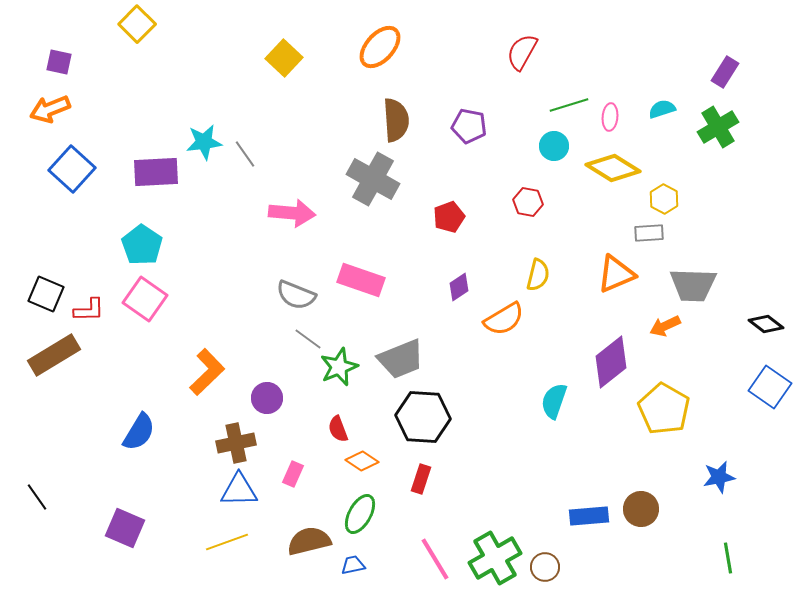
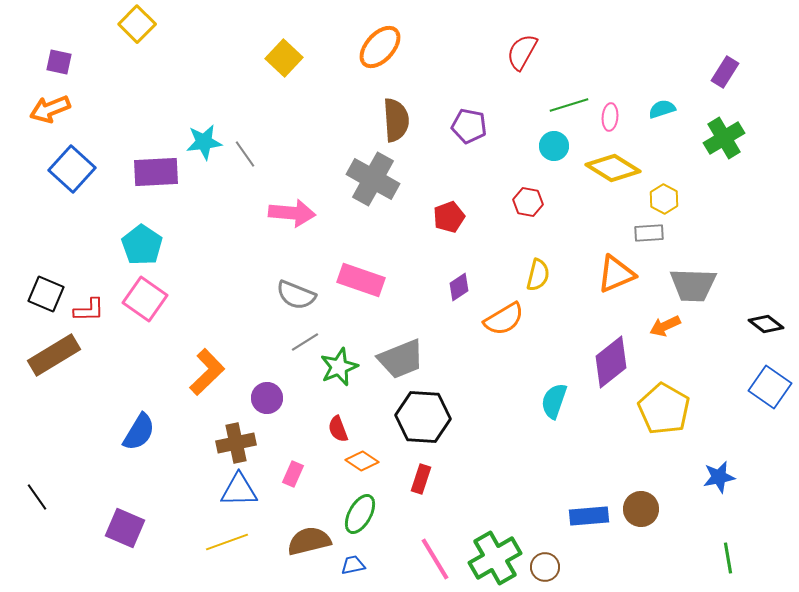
green cross at (718, 127): moved 6 px right, 11 px down
gray line at (308, 339): moved 3 px left, 3 px down; rotated 68 degrees counterclockwise
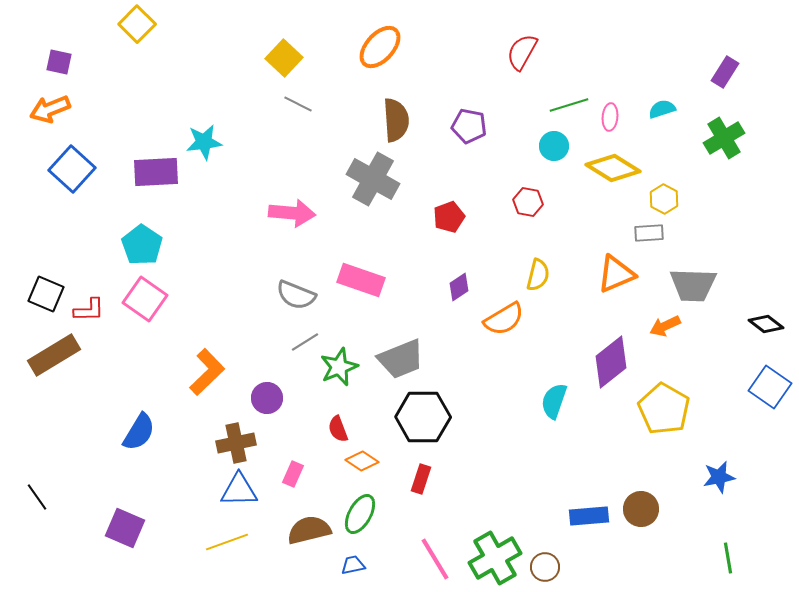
gray line at (245, 154): moved 53 px right, 50 px up; rotated 28 degrees counterclockwise
black hexagon at (423, 417): rotated 4 degrees counterclockwise
brown semicircle at (309, 541): moved 11 px up
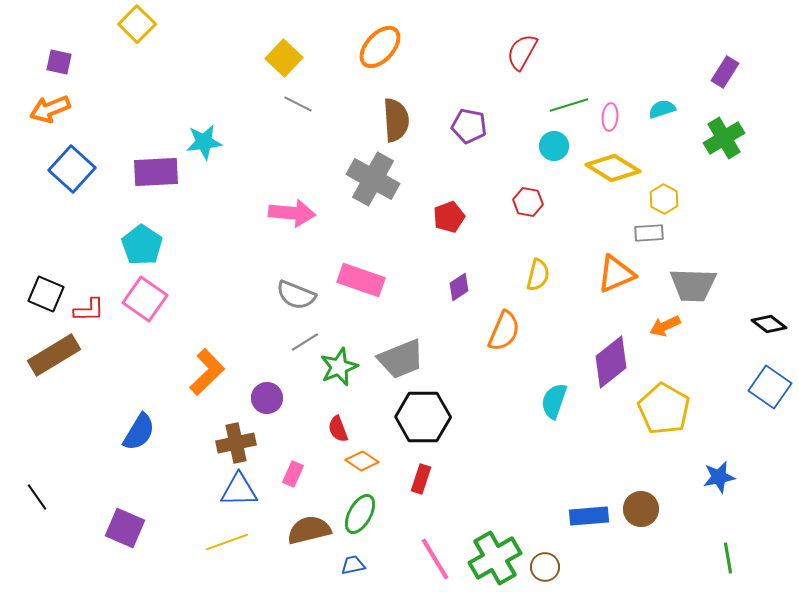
orange semicircle at (504, 319): moved 12 px down; rotated 36 degrees counterclockwise
black diamond at (766, 324): moved 3 px right
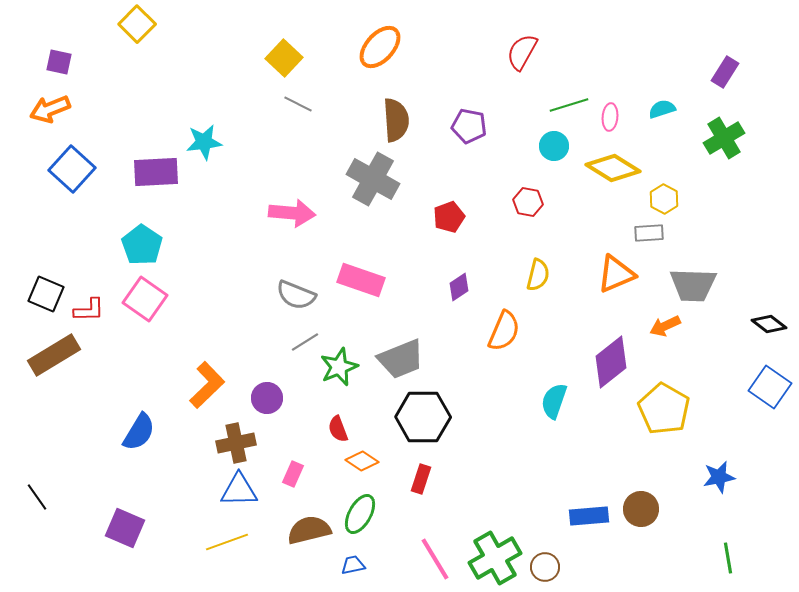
orange L-shape at (207, 372): moved 13 px down
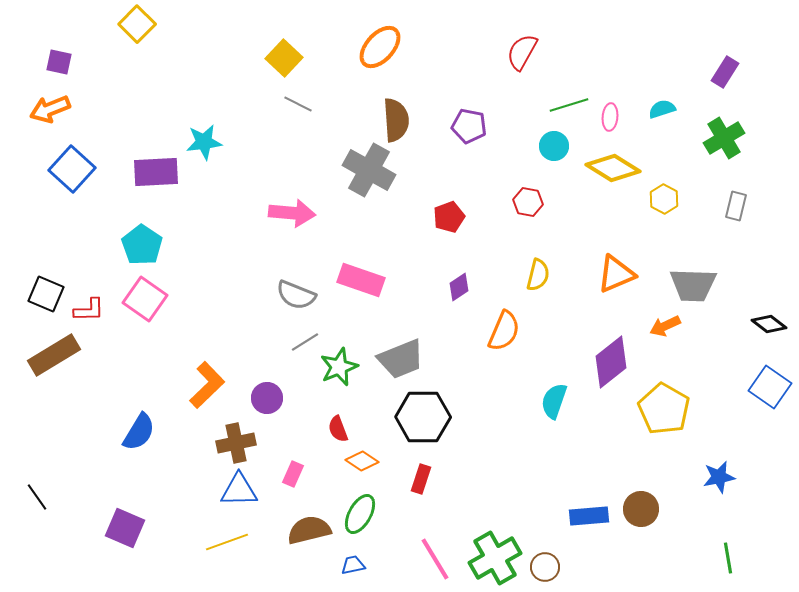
gray cross at (373, 179): moved 4 px left, 9 px up
gray rectangle at (649, 233): moved 87 px right, 27 px up; rotated 72 degrees counterclockwise
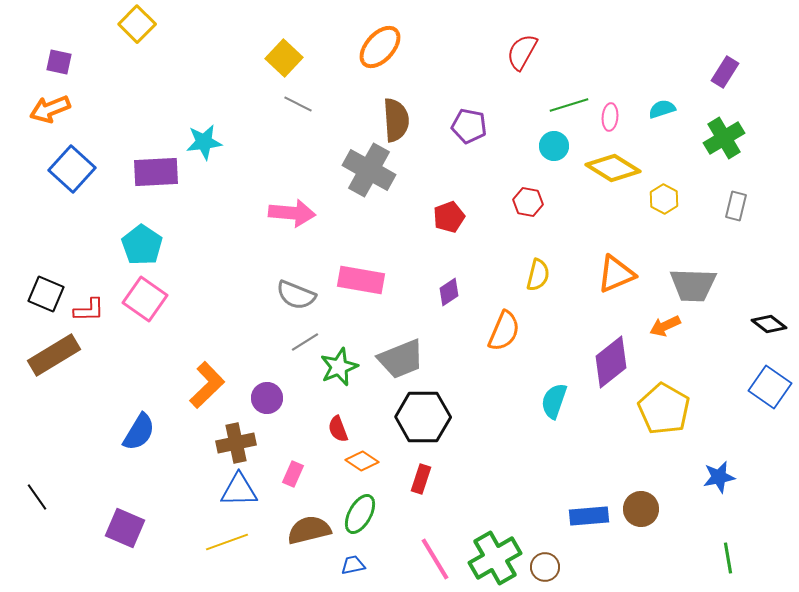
pink rectangle at (361, 280): rotated 9 degrees counterclockwise
purple diamond at (459, 287): moved 10 px left, 5 px down
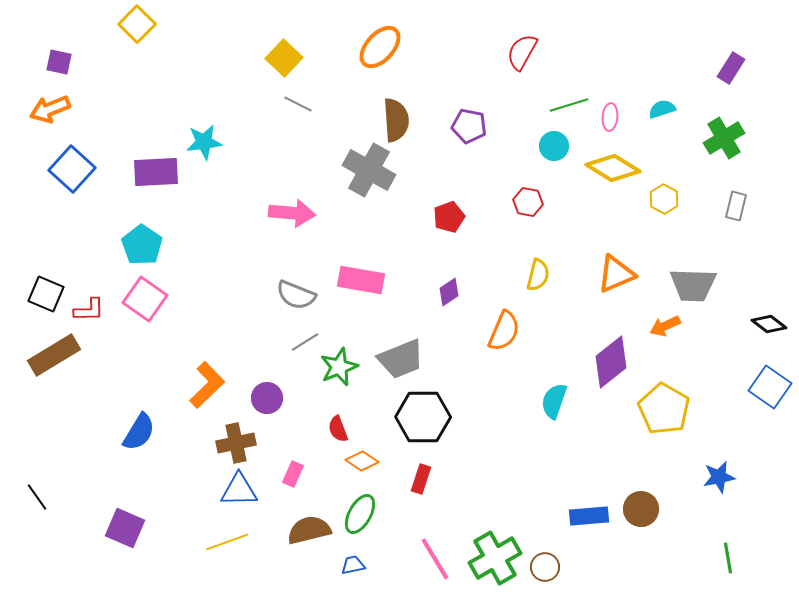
purple rectangle at (725, 72): moved 6 px right, 4 px up
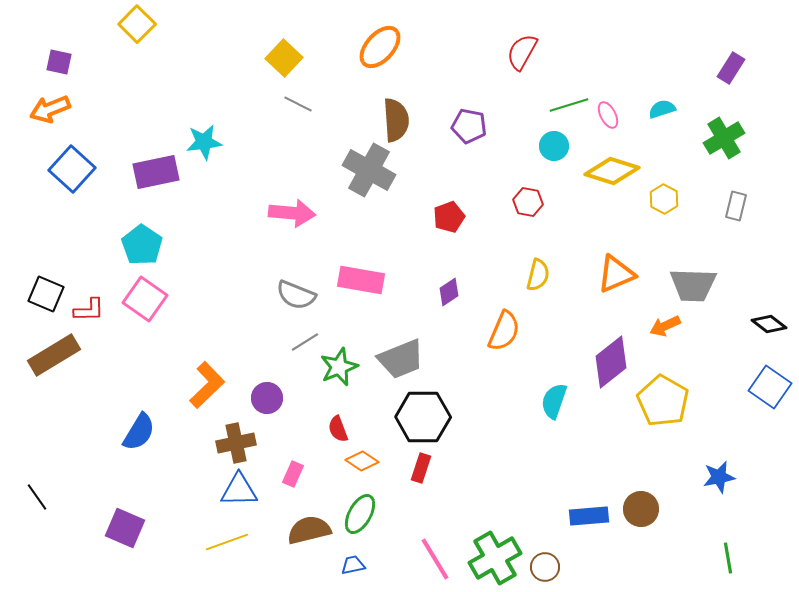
pink ellipse at (610, 117): moved 2 px left, 2 px up; rotated 32 degrees counterclockwise
yellow diamond at (613, 168): moved 1 px left, 3 px down; rotated 14 degrees counterclockwise
purple rectangle at (156, 172): rotated 9 degrees counterclockwise
yellow pentagon at (664, 409): moved 1 px left, 8 px up
red rectangle at (421, 479): moved 11 px up
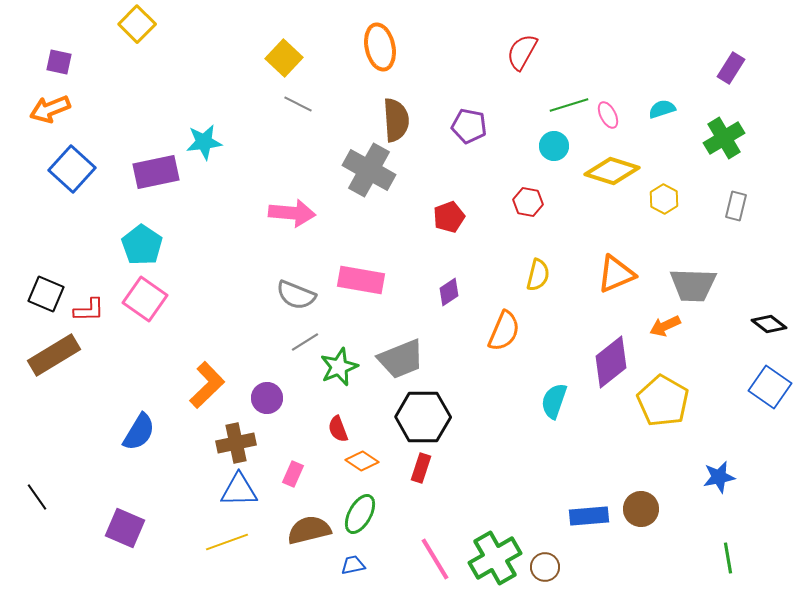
orange ellipse at (380, 47): rotated 54 degrees counterclockwise
